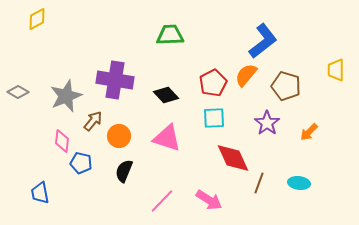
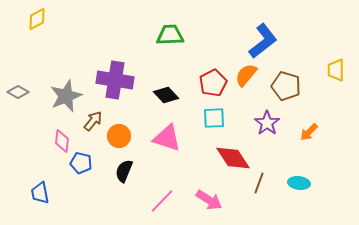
red diamond: rotated 9 degrees counterclockwise
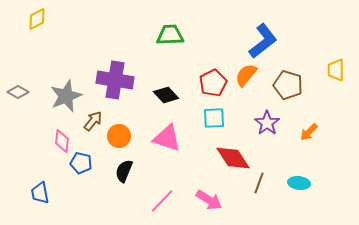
brown pentagon: moved 2 px right, 1 px up
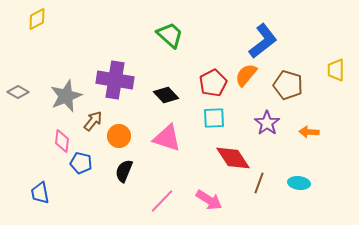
green trapezoid: rotated 44 degrees clockwise
orange arrow: rotated 48 degrees clockwise
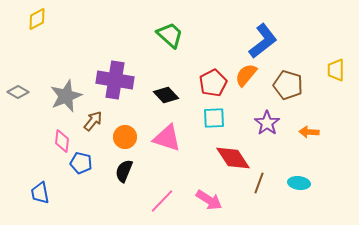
orange circle: moved 6 px right, 1 px down
